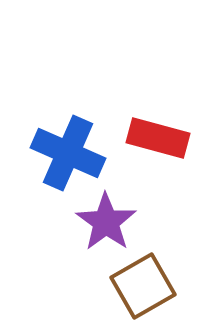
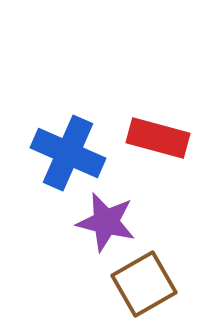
purple star: rotated 22 degrees counterclockwise
brown square: moved 1 px right, 2 px up
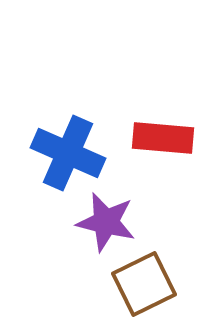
red rectangle: moved 5 px right; rotated 10 degrees counterclockwise
brown square: rotated 4 degrees clockwise
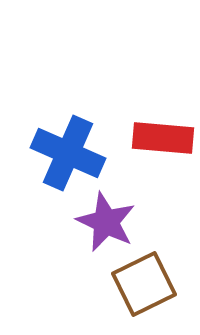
purple star: rotated 12 degrees clockwise
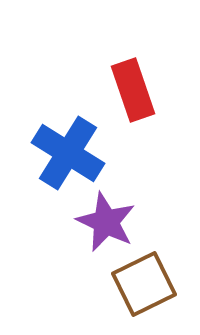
red rectangle: moved 30 px left, 48 px up; rotated 66 degrees clockwise
blue cross: rotated 8 degrees clockwise
